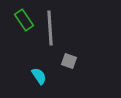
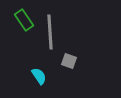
gray line: moved 4 px down
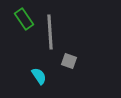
green rectangle: moved 1 px up
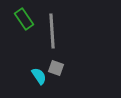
gray line: moved 2 px right, 1 px up
gray square: moved 13 px left, 7 px down
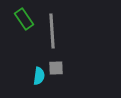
gray square: rotated 21 degrees counterclockwise
cyan semicircle: rotated 42 degrees clockwise
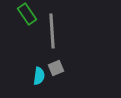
green rectangle: moved 3 px right, 5 px up
gray square: rotated 21 degrees counterclockwise
